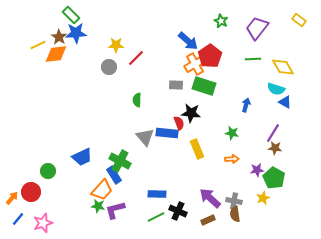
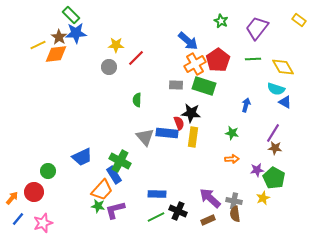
red pentagon at (210, 56): moved 8 px right, 4 px down
yellow rectangle at (197, 149): moved 4 px left, 12 px up; rotated 30 degrees clockwise
red circle at (31, 192): moved 3 px right
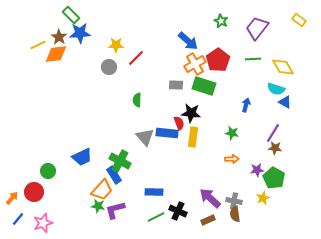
blue star at (76, 33): moved 4 px right
blue rectangle at (157, 194): moved 3 px left, 2 px up
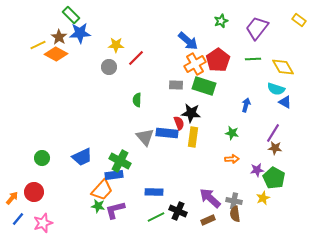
green star at (221, 21): rotated 24 degrees clockwise
orange diamond at (56, 54): rotated 35 degrees clockwise
green circle at (48, 171): moved 6 px left, 13 px up
blue rectangle at (114, 175): rotated 66 degrees counterclockwise
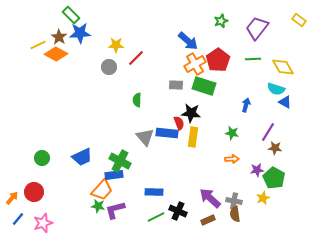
purple line at (273, 133): moved 5 px left, 1 px up
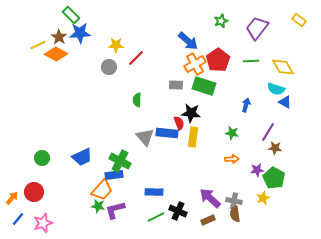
green line at (253, 59): moved 2 px left, 2 px down
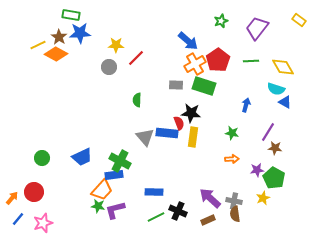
green rectangle at (71, 15): rotated 36 degrees counterclockwise
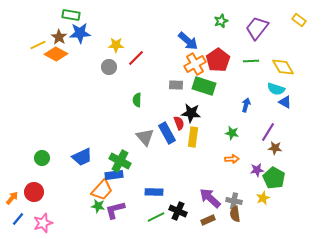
blue rectangle at (167, 133): rotated 55 degrees clockwise
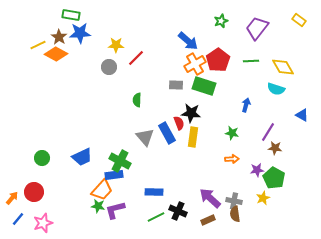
blue triangle at (285, 102): moved 17 px right, 13 px down
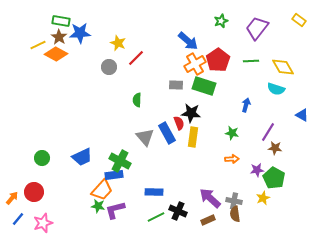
green rectangle at (71, 15): moved 10 px left, 6 px down
yellow star at (116, 45): moved 2 px right, 2 px up; rotated 21 degrees clockwise
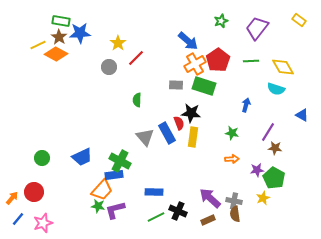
yellow star at (118, 43): rotated 14 degrees clockwise
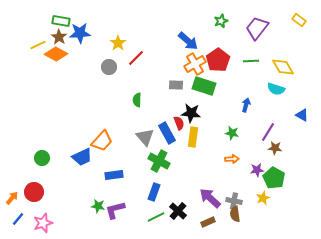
green cross at (120, 161): moved 39 px right
orange trapezoid at (102, 190): moved 49 px up
blue rectangle at (154, 192): rotated 72 degrees counterclockwise
black cross at (178, 211): rotated 18 degrees clockwise
brown rectangle at (208, 220): moved 2 px down
